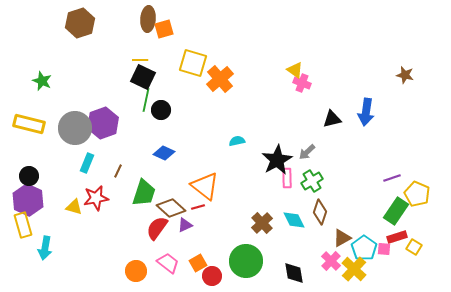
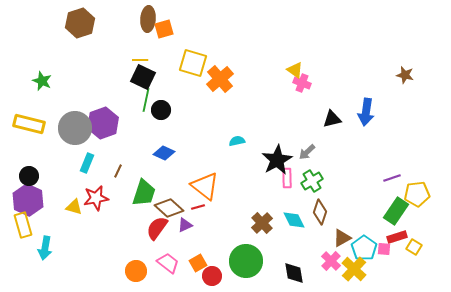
yellow pentagon at (417, 194): rotated 30 degrees counterclockwise
brown diamond at (171, 208): moved 2 px left
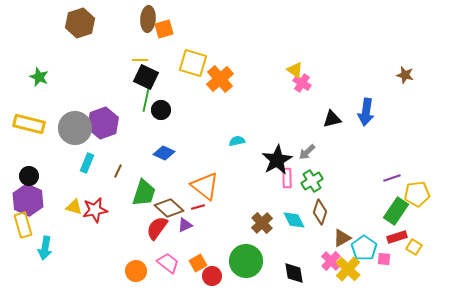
black square at (143, 77): moved 3 px right
green star at (42, 81): moved 3 px left, 4 px up
pink cross at (302, 83): rotated 12 degrees clockwise
red star at (96, 198): moved 1 px left, 12 px down
pink square at (384, 249): moved 10 px down
yellow cross at (354, 269): moved 6 px left
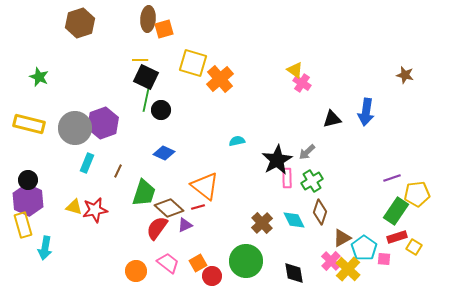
black circle at (29, 176): moved 1 px left, 4 px down
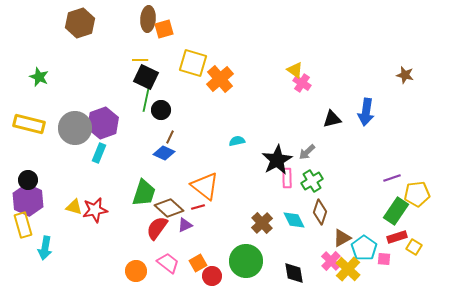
cyan rectangle at (87, 163): moved 12 px right, 10 px up
brown line at (118, 171): moved 52 px right, 34 px up
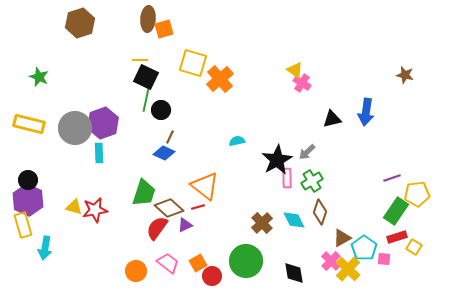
cyan rectangle at (99, 153): rotated 24 degrees counterclockwise
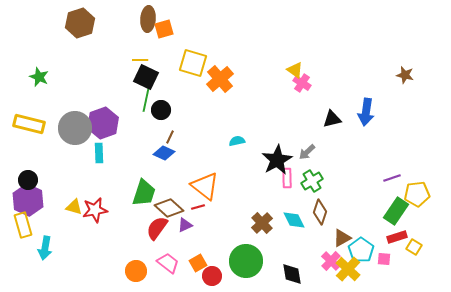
cyan pentagon at (364, 248): moved 3 px left, 2 px down
black diamond at (294, 273): moved 2 px left, 1 px down
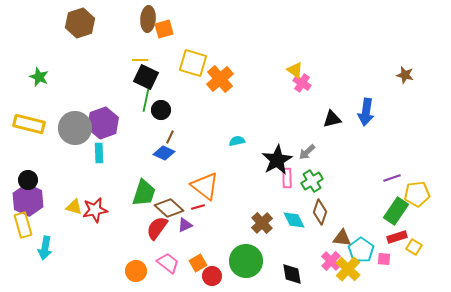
brown triangle at (342, 238): rotated 36 degrees clockwise
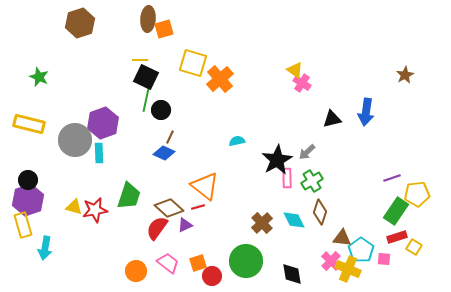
brown star at (405, 75): rotated 30 degrees clockwise
gray circle at (75, 128): moved 12 px down
green trapezoid at (144, 193): moved 15 px left, 3 px down
purple hexagon at (28, 200): rotated 16 degrees clockwise
orange square at (198, 263): rotated 12 degrees clockwise
yellow cross at (348, 269): rotated 20 degrees counterclockwise
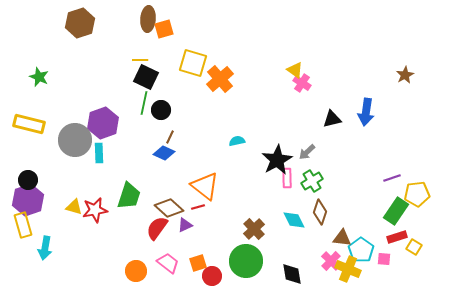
green line at (146, 100): moved 2 px left, 3 px down
brown cross at (262, 223): moved 8 px left, 6 px down
